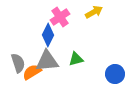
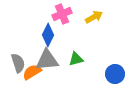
yellow arrow: moved 5 px down
pink cross: moved 2 px right, 3 px up; rotated 12 degrees clockwise
gray triangle: moved 1 px up
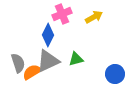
gray triangle: moved 1 px right, 1 px down; rotated 20 degrees counterclockwise
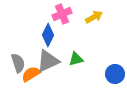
orange semicircle: moved 1 px left, 2 px down
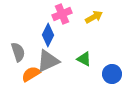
green triangle: moved 8 px right; rotated 42 degrees clockwise
gray semicircle: moved 11 px up
blue circle: moved 3 px left
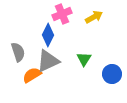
green triangle: rotated 35 degrees clockwise
orange semicircle: moved 1 px right, 1 px down
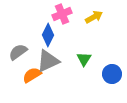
gray semicircle: rotated 108 degrees counterclockwise
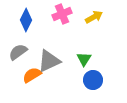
blue diamond: moved 22 px left, 15 px up
gray triangle: moved 1 px right
blue circle: moved 19 px left, 6 px down
